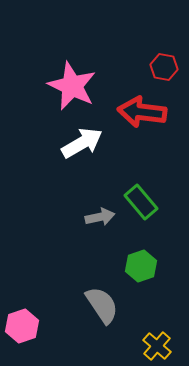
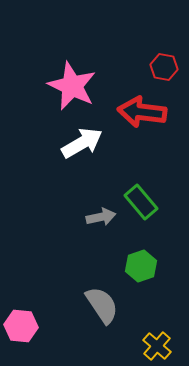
gray arrow: moved 1 px right
pink hexagon: moved 1 px left; rotated 24 degrees clockwise
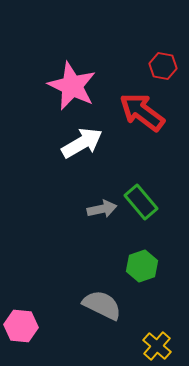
red hexagon: moved 1 px left, 1 px up
red arrow: rotated 30 degrees clockwise
gray arrow: moved 1 px right, 8 px up
green hexagon: moved 1 px right
gray semicircle: rotated 30 degrees counterclockwise
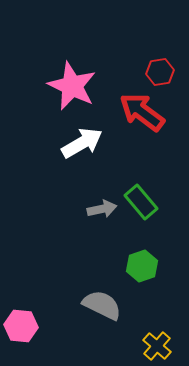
red hexagon: moved 3 px left, 6 px down; rotated 20 degrees counterclockwise
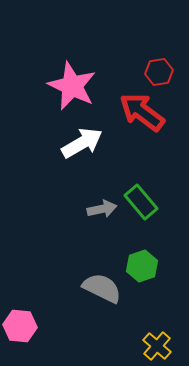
red hexagon: moved 1 px left
gray semicircle: moved 17 px up
pink hexagon: moved 1 px left
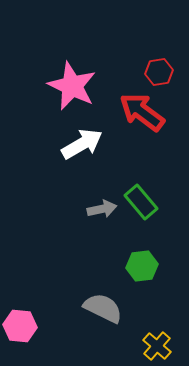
white arrow: moved 1 px down
green hexagon: rotated 12 degrees clockwise
gray semicircle: moved 1 px right, 20 px down
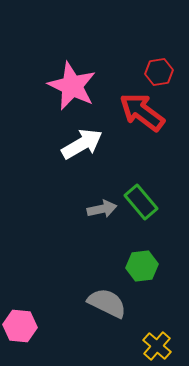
gray semicircle: moved 4 px right, 5 px up
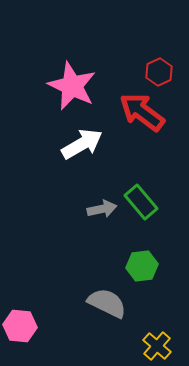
red hexagon: rotated 16 degrees counterclockwise
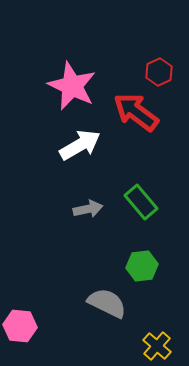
red arrow: moved 6 px left
white arrow: moved 2 px left, 1 px down
gray arrow: moved 14 px left
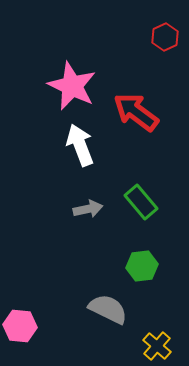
red hexagon: moved 6 px right, 35 px up
white arrow: rotated 81 degrees counterclockwise
gray semicircle: moved 1 px right, 6 px down
